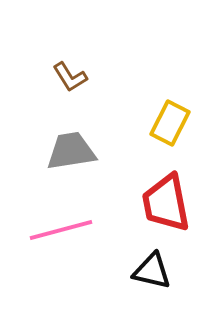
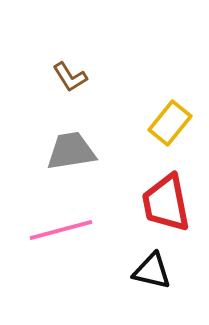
yellow rectangle: rotated 12 degrees clockwise
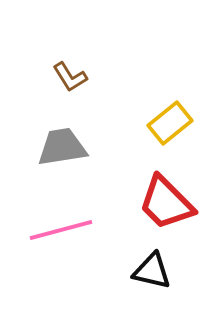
yellow rectangle: rotated 12 degrees clockwise
gray trapezoid: moved 9 px left, 4 px up
red trapezoid: rotated 34 degrees counterclockwise
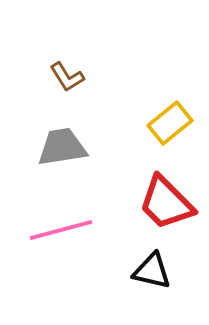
brown L-shape: moved 3 px left
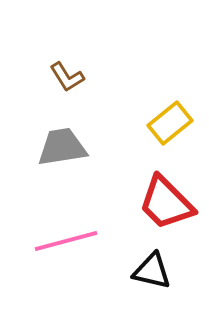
pink line: moved 5 px right, 11 px down
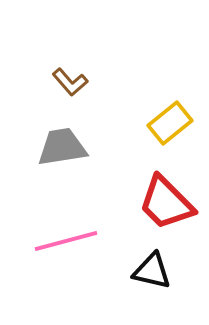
brown L-shape: moved 3 px right, 5 px down; rotated 9 degrees counterclockwise
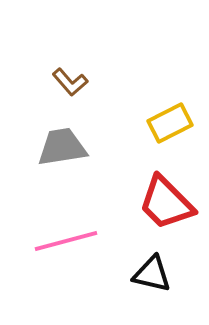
yellow rectangle: rotated 12 degrees clockwise
black triangle: moved 3 px down
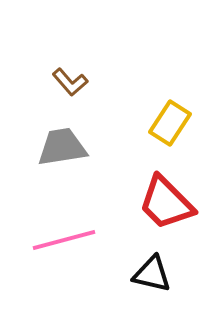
yellow rectangle: rotated 30 degrees counterclockwise
pink line: moved 2 px left, 1 px up
